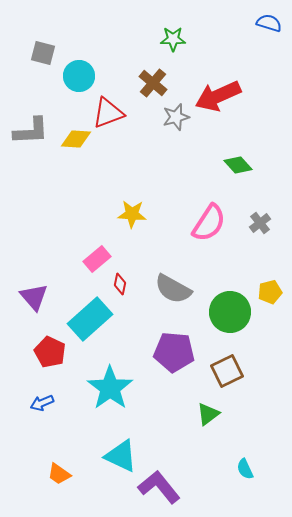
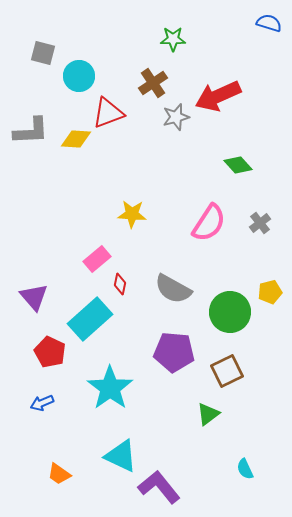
brown cross: rotated 16 degrees clockwise
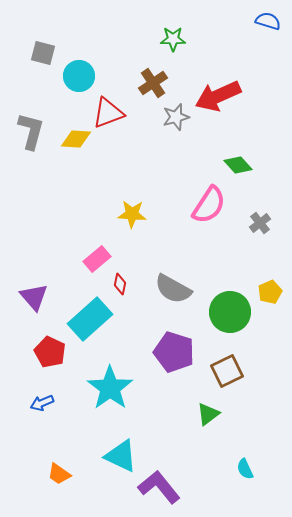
blue semicircle: moved 1 px left, 2 px up
gray L-shape: rotated 72 degrees counterclockwise
pink semicircle: moved 18 px up
yellow pentagon: rotated 10 degrees counterclockwise
purple pentagon: rotated 12 degrees clockwise
